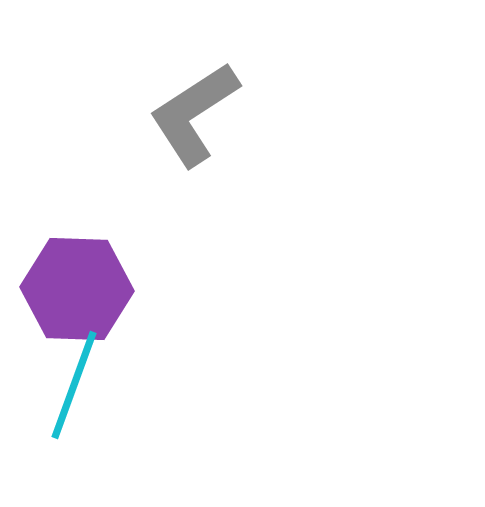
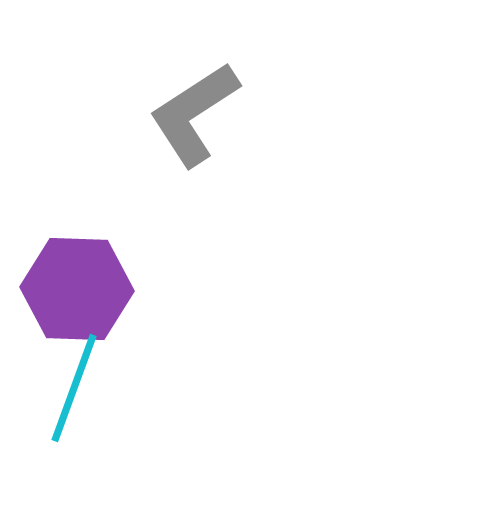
cyan line: moved 3 px down
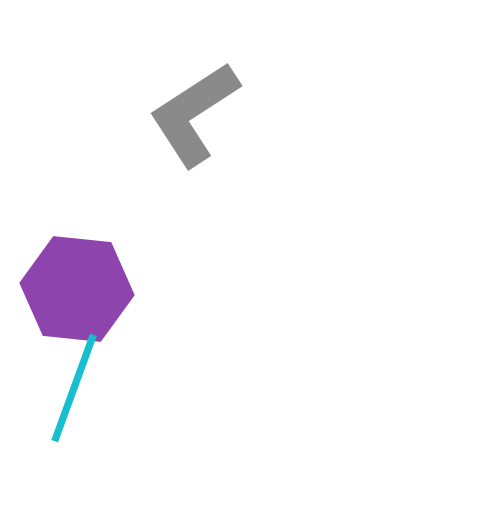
purple hexagon: rotated 4 degrees clockwise
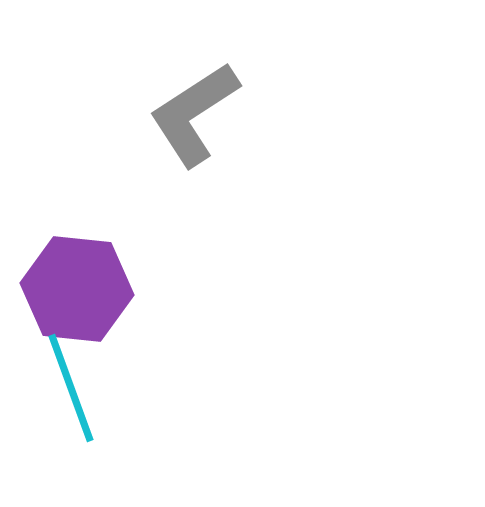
cyan line: moved 3 px left; rotated 40 degrees counterclockwise
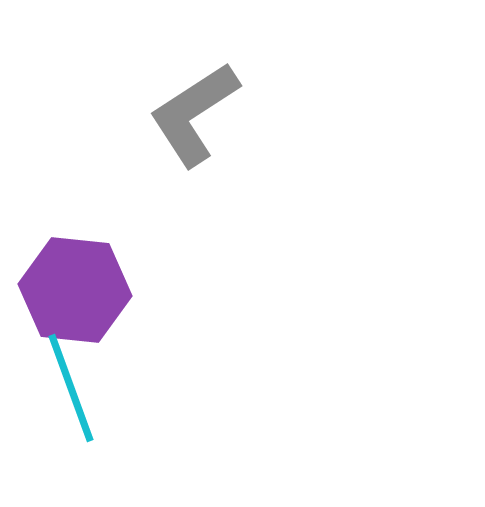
purple hexagon: moved 2 px left, 1 px down
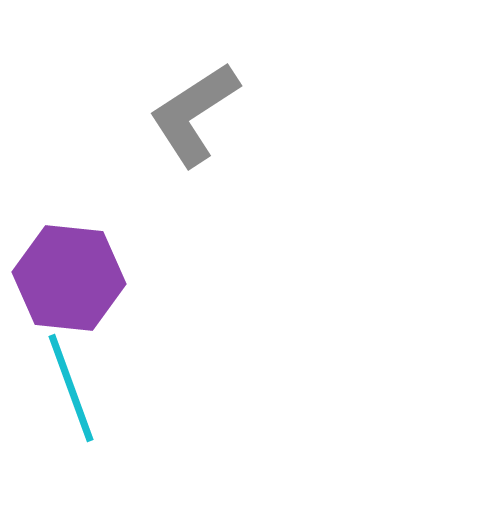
purple hexagon: moved 6 px left, 12 px up
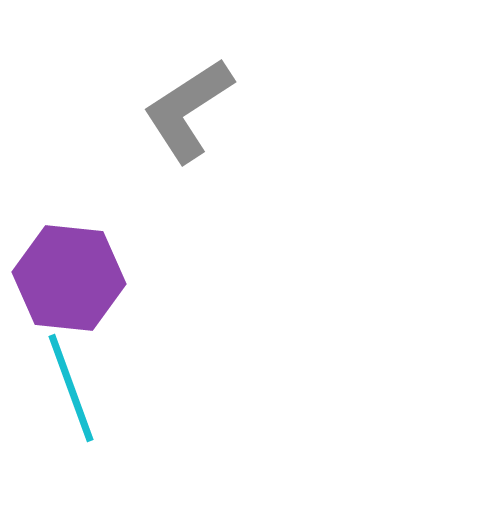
gray L-shape: moved 6 px left, 4 px up
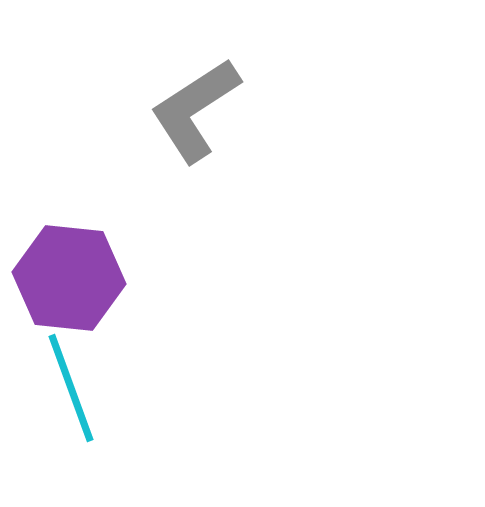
gray L-shape: moved 7 px right
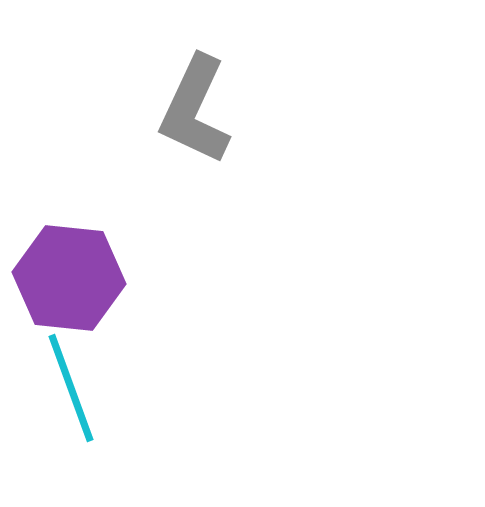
gray L-shape: rotated 32 degrees counterclockwise
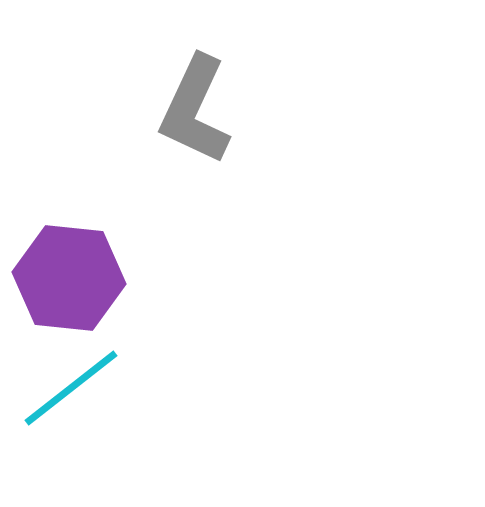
cyan line: rotated 72 degrees clockwise
